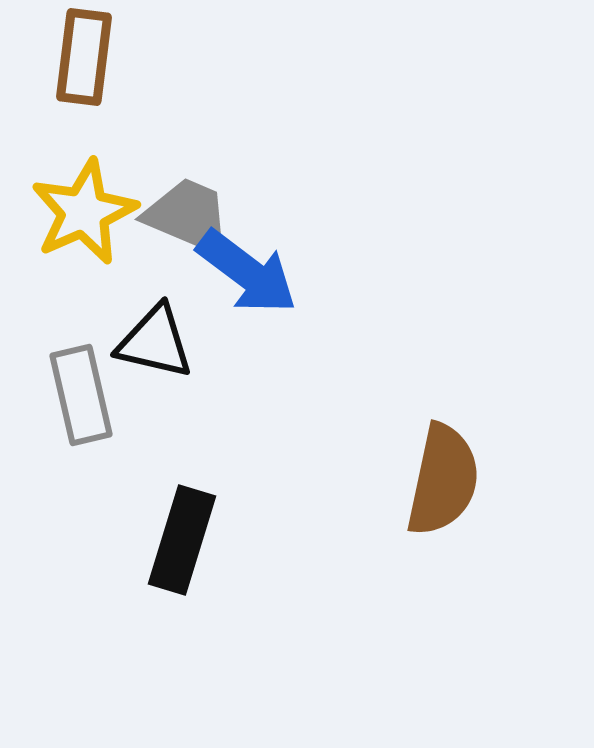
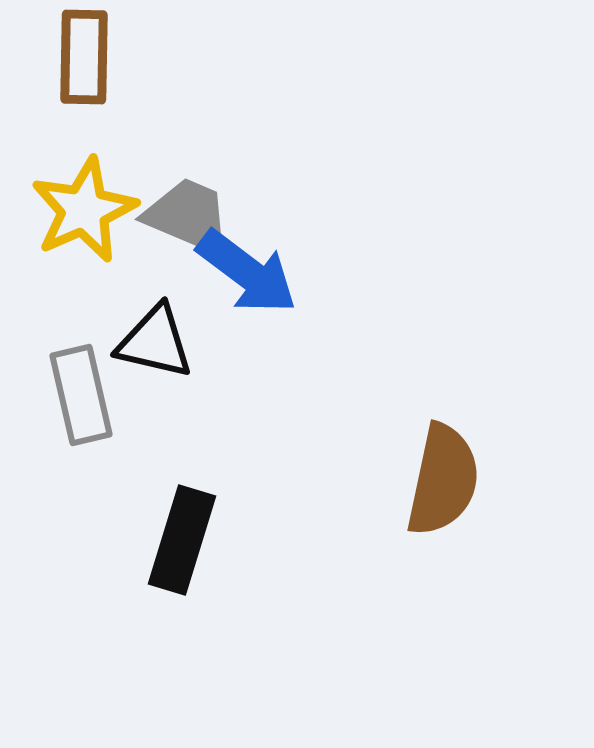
brown rectangle: rotated 6 degrees counterclockwise
yellow star: moved 2 px up
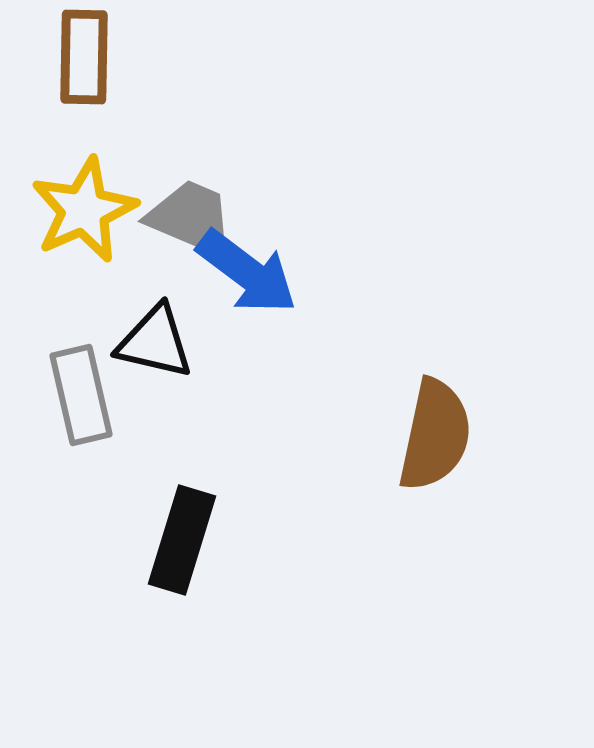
gray trapezoid: moved 3 px right, 2 px down
brown semicircle: moved 8 px left, 45 px up
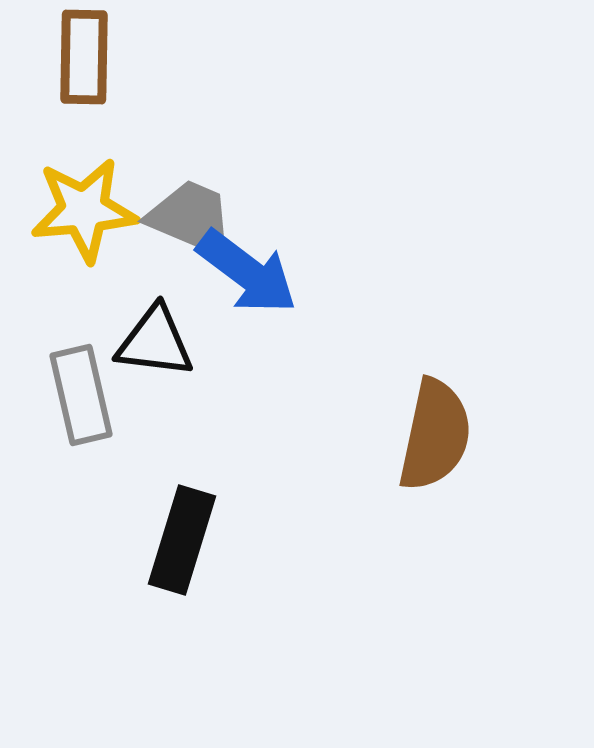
yellow star: rotated 19 degrees clockwise
black triangle: rotated 6 degrees counterclockwise
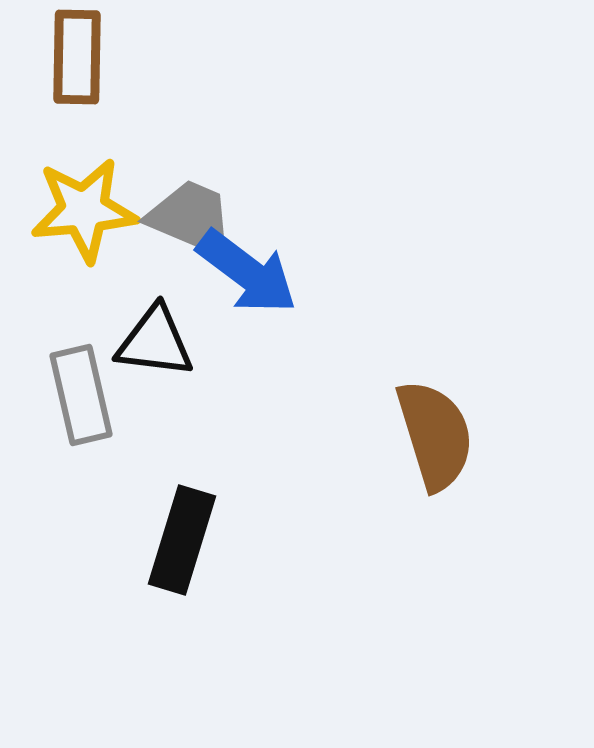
brown rectangle: moved 7 px left
brown semicircle: rotated 29 degrees counterclockwise
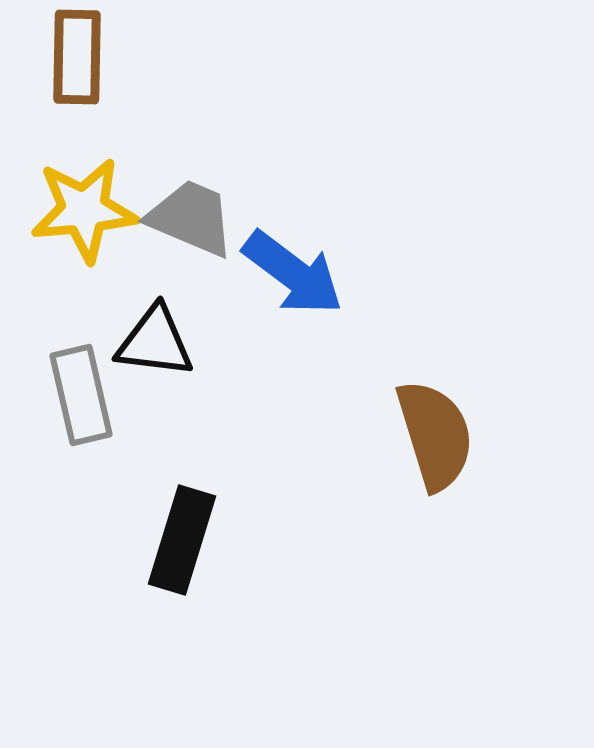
blue arrow: moved 46 px right, 1 px down
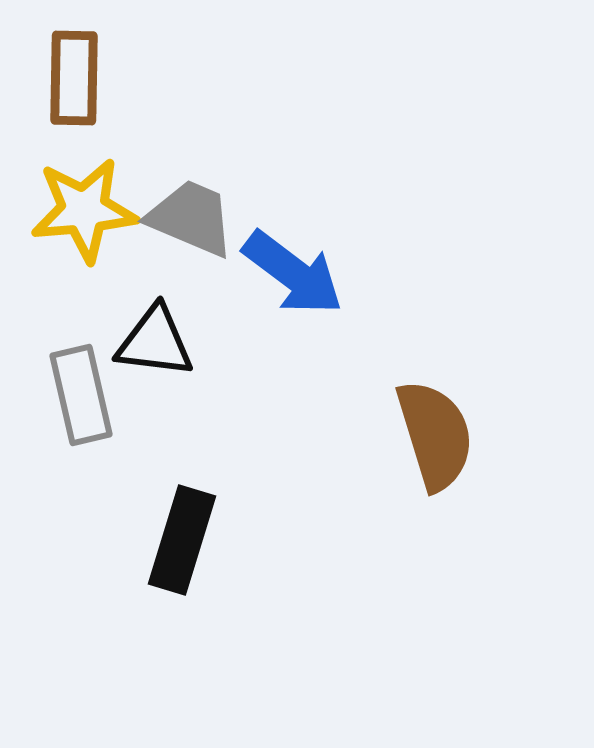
brown rectangle: moved 3 px left, 21 px down
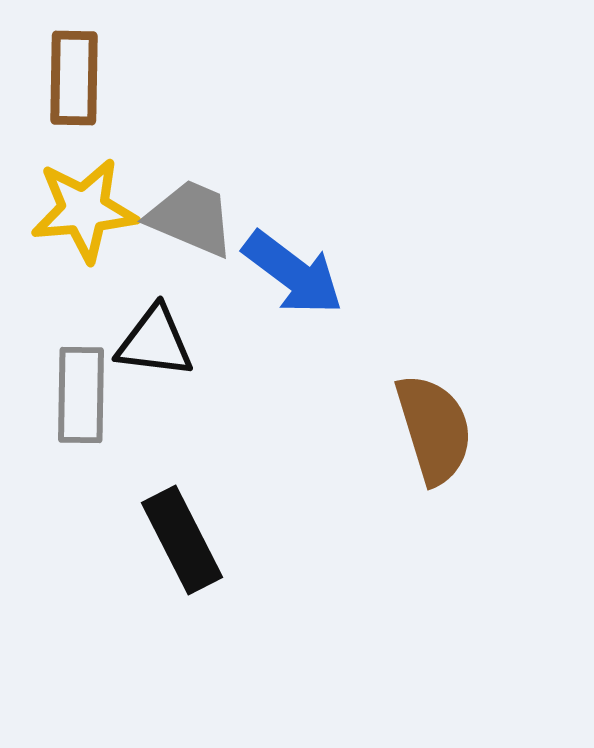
gray rectangle: rotated 14 degrees clockwise
brown semicircle: moved 1 px left, 6 px up
black rectangle: rotated 44 degrees counterclockwise
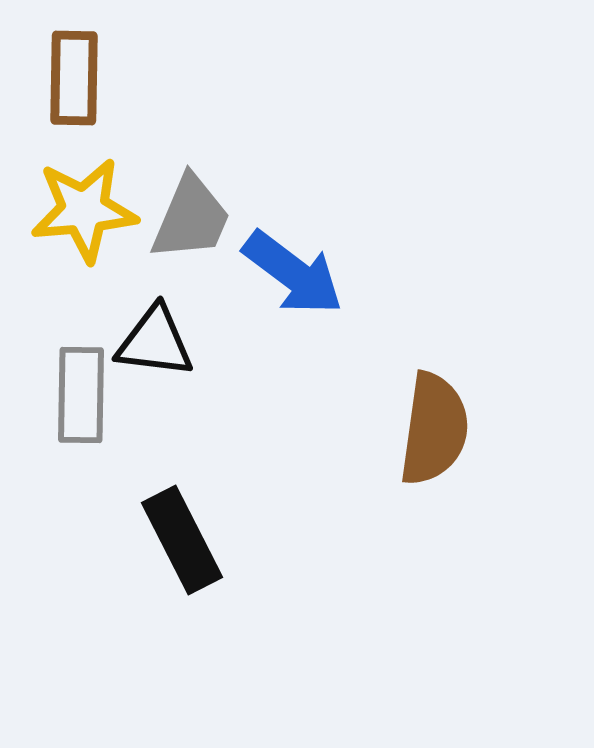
gray trapezoid: rotated 90 degrees clockwise
brown semicircle: rotated 25 degrees clockwise
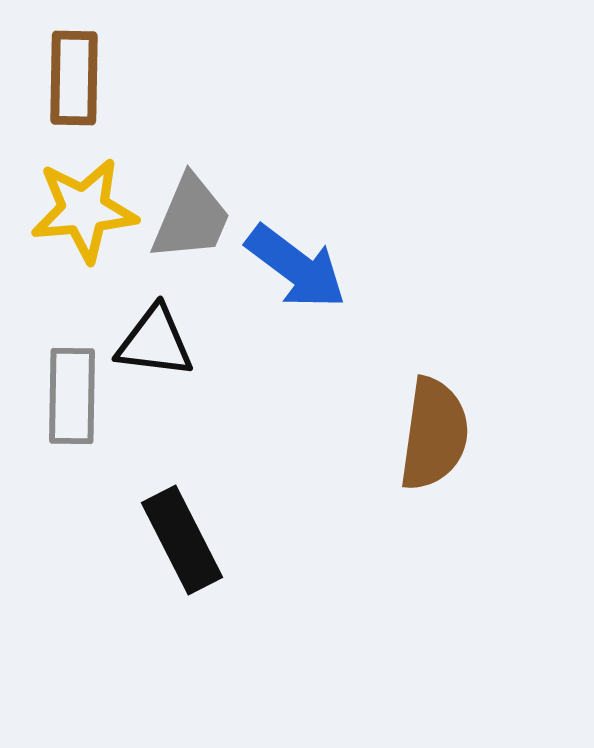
blue arrow: moved 3 px right, 6 px up
gray rectangle: moved 9 px left, 1 px down
brown semicircle: moved 5 px down
